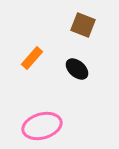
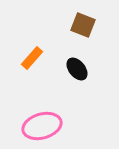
black ellipse: rotated 10 degrees clockwise
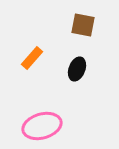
brown square: rotated 10 degrees counterclockwise
black ellipse: rotated 60 degrees clockwise
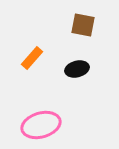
black ellipse: rotated 55 degrees clockwise
pink ellipse: moved 1 px left, 1 px up
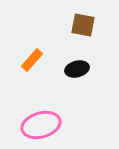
orange rectangle: moved 2 px down
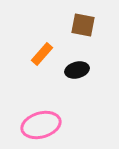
orange rectangle: moved 10 px right, 6 px up
black ellipse: moved 1 px down
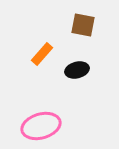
pink ellipse: moved 1 px down
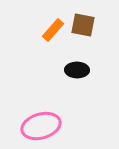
orange rectangle: moved 11 px right, 24 px up
black ellipse: rotated 15 degrees clockwise
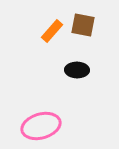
orange rectangle: moved 1 px left, 1 px down
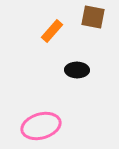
brown square: moved 10 px right, 8 px up
